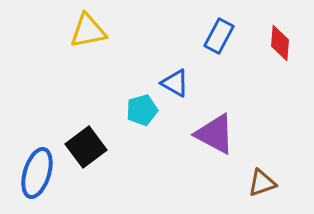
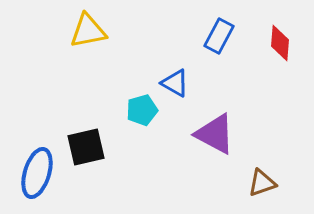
black square: rotated 24 degrees clockwise
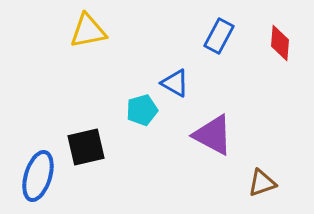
purple triangle: moved 2 px left, 1 px down
blue ellipse: moved 1 px right, 3 px down
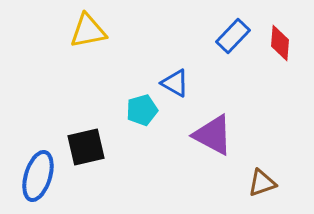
blue rectangle: moved 14 px right; rotated 16 degrees clockwise
